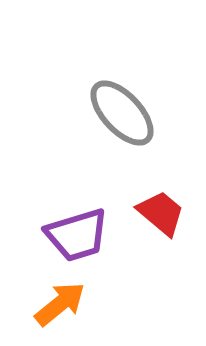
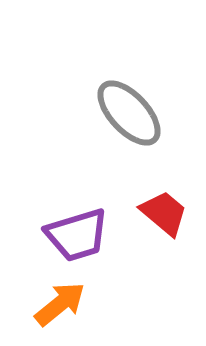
gray ellipse: moved 7 px right
red trapezoid: moved 3 px right
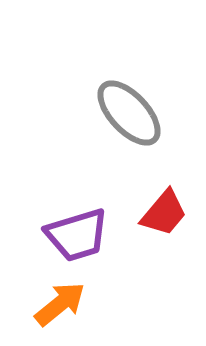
red trapezoid: rotated 90 degrees clockwise
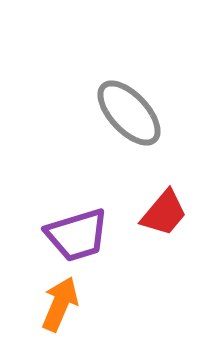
orange arrow: rotated 28 degrees counterclockwise
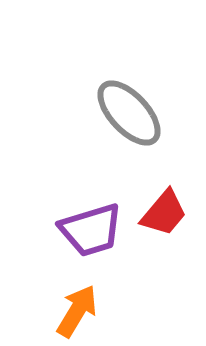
purple trapezoid: moved 14 px right, 5 px up
orange arrow: moved 17 px right, 7 px down; rotated 8 degrees clockwise
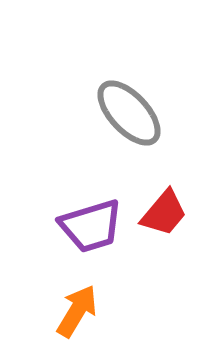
purple trapezoid: moved 4 px up
